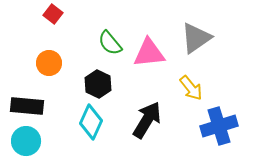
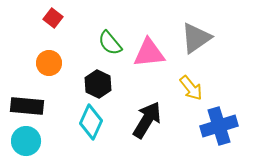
red square: moved 4 px down
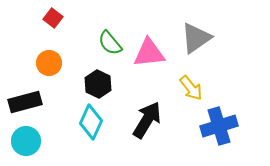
black rectangle: moved 2 px left, 4 px up; rotated 20 degrees counterclockwise
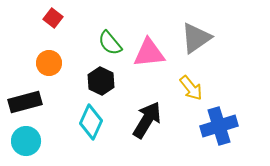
black hexagon: moved 3 px right, 3 px up
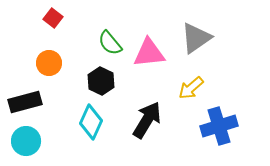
yellow arrow: rotated 88 degrees clockwise
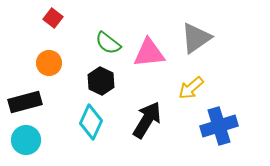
green semicircle: moved 2 px left; rotated 12 degrees counterclockwise
cyan circle: moved 1 px up
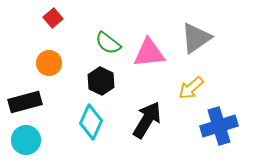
red square: rotated 12 degrees clockwise
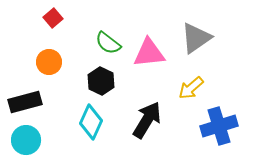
orange circle: moved 1 px up
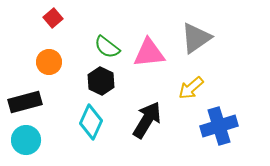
green semicircle: moved 1 px left, 4 px down
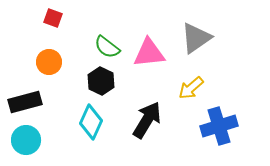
red square: rotated 30 degrees counterclockwise
